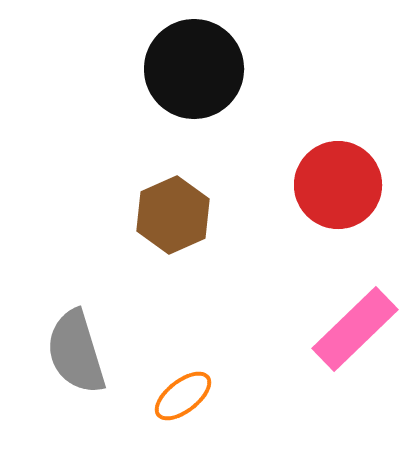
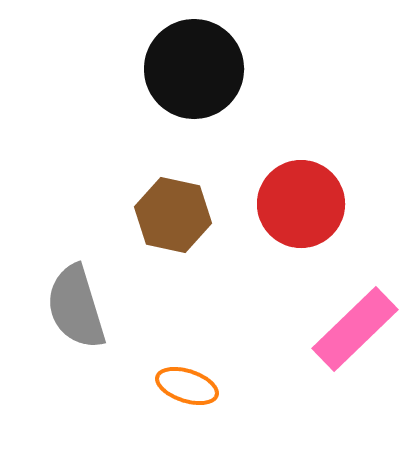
red circle: moved 37 px left, 19 px down
brown hexagon: rotated 24 degrees counterclockwise
gray semicircle: moved 45 px up
orange ellipse: moved 4 px right, 10 px up; rotated 56 degrees clockwise
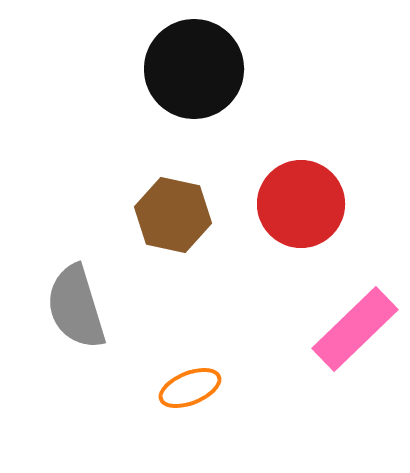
orange ellipse: moved 3 px right, 2 px down; rotated 40 degrees counterclockwise
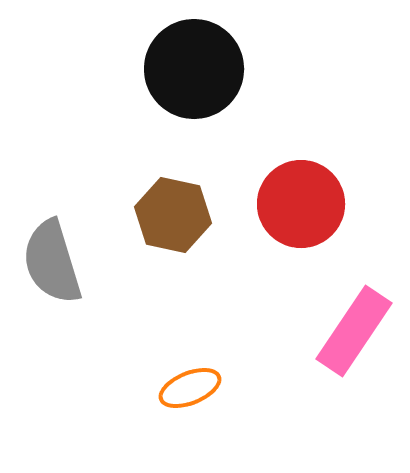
gray semicircle: moved 24 px left, 45 px up
pink rectangle: moved 1 px left, 2 px down; rotated 12 degrees counterclockwise
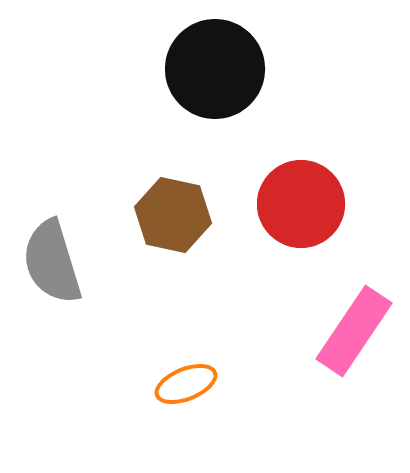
black circle: moved 21 px right
orange ellipse: moved 4 px left, 4 px up
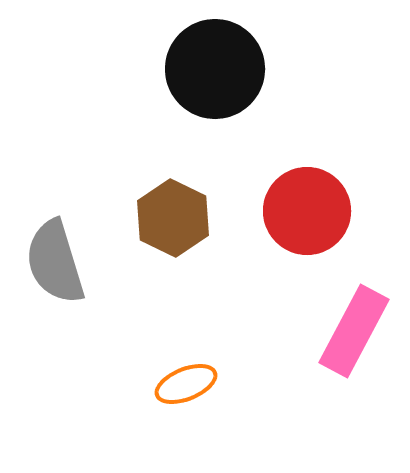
red circle: moved 6 px right, 7 px down
brown hexagon: moved 3 px down; rotated 14 degrees clockwise
gray semicircle: moved 3 px right
pink rectangle: rotated 6 degrees counterclockwise
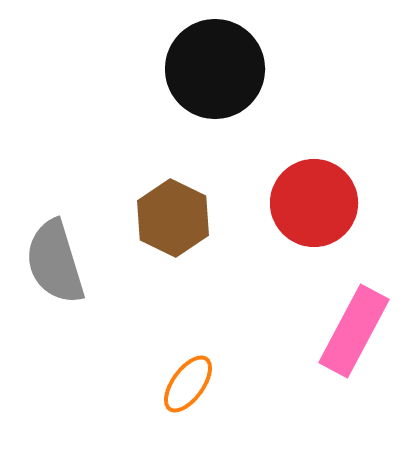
red circle: moved 7 px right, 8 px up
orange ellipse: moved 2 px right; rotated 32 degrees counterclockwise
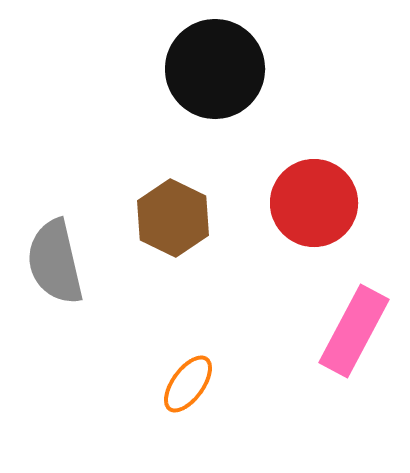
gray semicircle: rotated 4 degrees clockwise
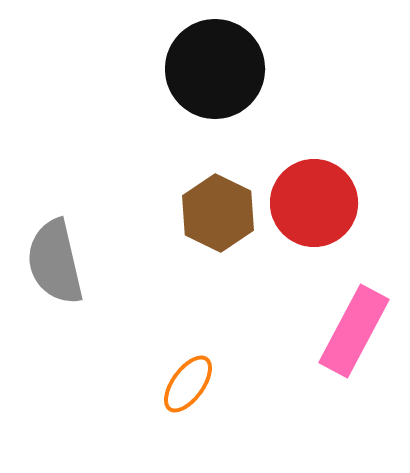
brown hexagon: moved 45 px right, 5 px up
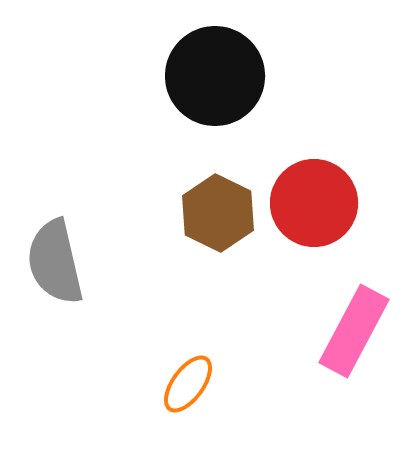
black circle: moved 7 px down
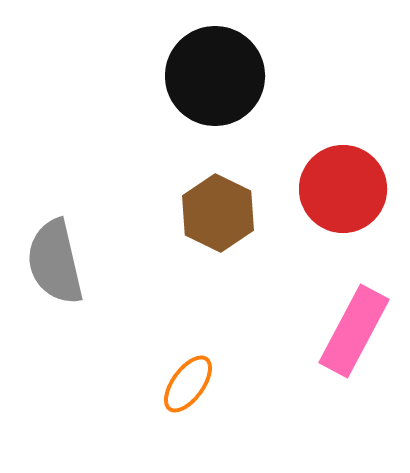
red circle: moved 29 px right, 14 px up
